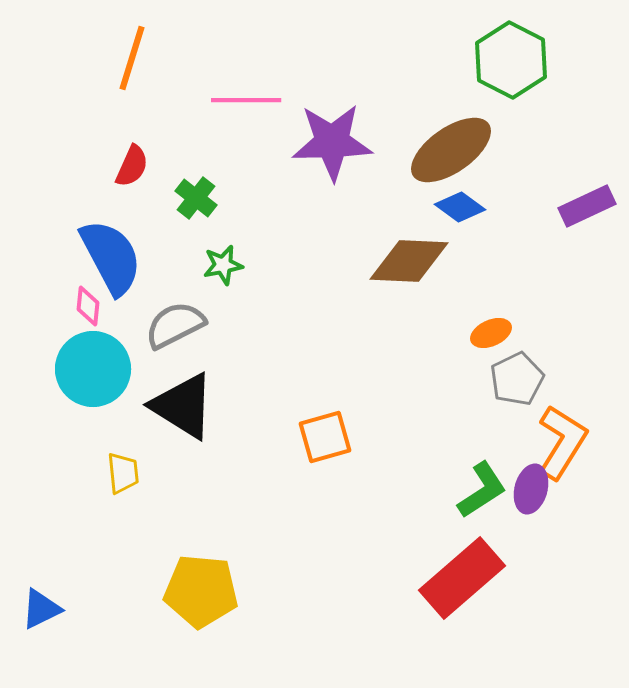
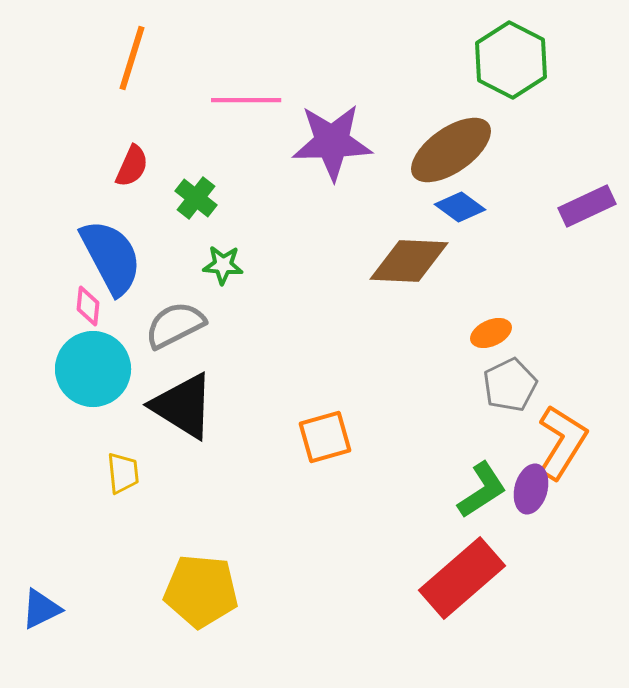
green star: rotated 15 degrees clockwise
gray pentagon: moved 7 px left, 6 px down
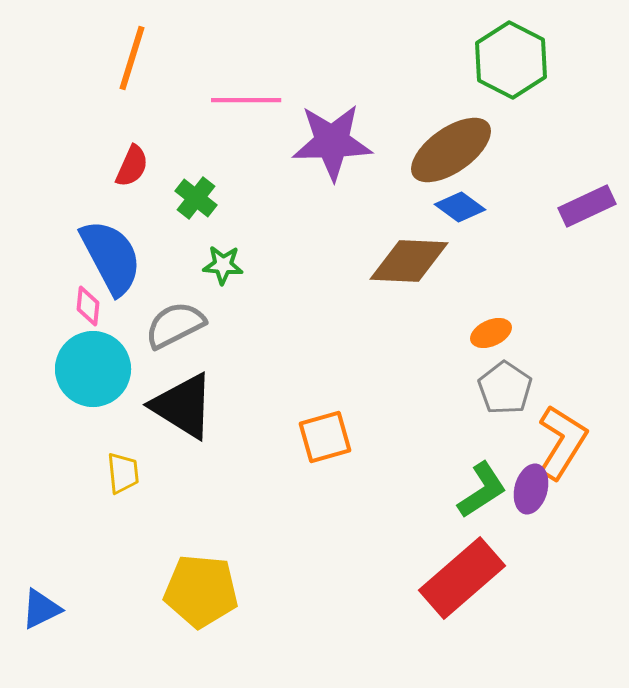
gray pentagon: moved 5 px left, 3 px down; rotated 12 degrees counterclockwise
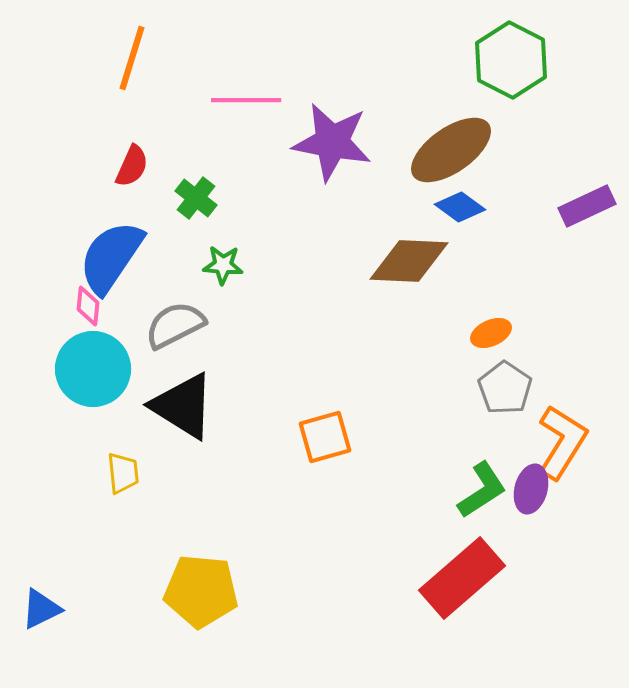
purple star: rotated 12 degrees clockwise
blue semicircle: rotated 118 degrees counterclockwise
